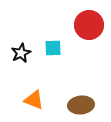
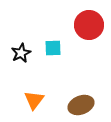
orange triangle: rotated 45 degrees clockwise
brown ellipse: rotated 15 degrees counterclockwise
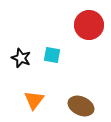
cyan square: moved 1 px left, 7 px down; rotated 12 degrees clockwise
black star: moved 5 px down; rotated 24 degrees counterclockwise
brown ellipse: moved 1 px down; rotated 45 degrees clockwise
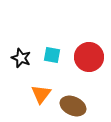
red circle: moved 32 px down
orange triangle: moved 7 px right, 6 px up
brown ellipse: moved 8 px left
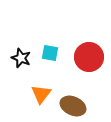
cyan square: moved 2 px left, 2 px up
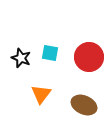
brown ellipse: moved 11 px right, 1 px up
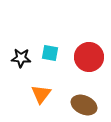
black star: rotated 18 degrees counterclockwise
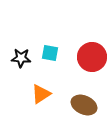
red circle: moved 3 px right
orange triangle: rotated 20 degrees clockwise
